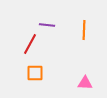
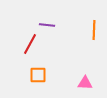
orange line: moved 10 px right
orange square: moved 3 px right, 2 px down
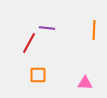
purple line: moved 3 px down
red line: moved 1 px left, 1 px up
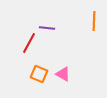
orange line: moved 9 px up
orange square: moved 1 px right, 1 px up; rotated 24 degrees clockwise
pink triangle: moved 22 px left, 9 px up; rotated 28 degrees clockwise
